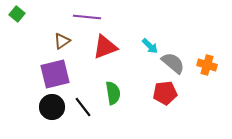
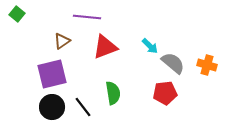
purple square: moved 3 px left
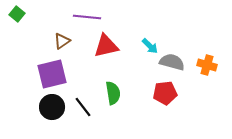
red triangle: moved 1 px right, 1 px up; rotated 8 degrees clockwise
gray semicircle: moved 1 px left, 1 px up; rotated 25 degrees counterclockwise
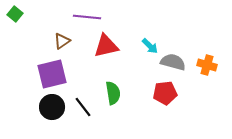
green square: moved 2 px left
gray semicircle: moved 1 px right
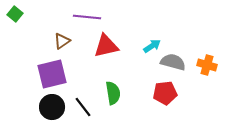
cyan arrow: moved 2 px right; rotated 78 degrees counterclockwise
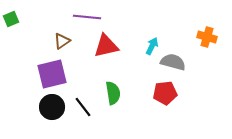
green square: moved 4 px left, 5 px down; rotated 28 degrees clockwise
cyan arrow: rotated 30 degrees counterclockwise
orange cross: moved 28 px up
